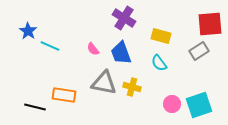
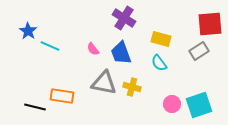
yellow rectangle: moved 3 px down
orange rectangle: moved 2 px left, 1 px down
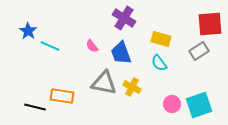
pink semicircle: moved 1 px left, 3 px up
yellow cross: rotated 12 degrees clockwise
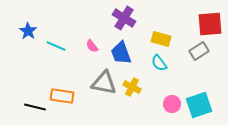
cyan line: moved 6 px right
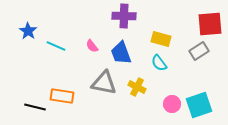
purple cross: moved 2 px up; rotated 30 degrees counterclockwise
yellow cross: moved 5 px right
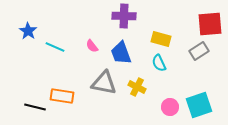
cyan line: moved 1 px left, 1 px down
cyan semicircle: rotated 12 degrees clockwise
pink circle: moved 2 px left, 3 px down
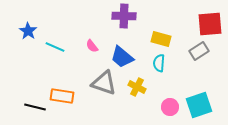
blue trapezoid: moved 1 px right, 4 px down; rotated 30 degrees counterclockwise
cyan semicircle: rotated 30 degrees clockwise
gray triangle: rotated 8 degrees clockwise
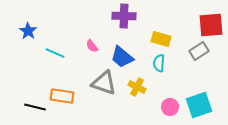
red square: moved 1 px right, 1 px down
cyan line: moved 6 px down
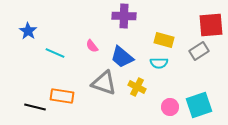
yellow rectangle: moved 3 px right, 1 px down
cyan semicircle: rotated 96 degrees counterclockwise
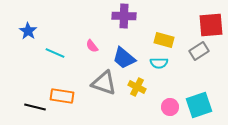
blue trapezoid: moved 2 px right, 1 px down
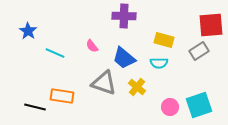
yellow cross: rotated 12 degrees clockwise
